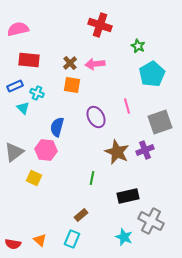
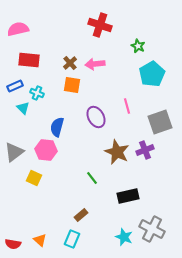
green line: rotated 48 degrees counterclockwise
gray cross: moved 1 px right, 8 px down
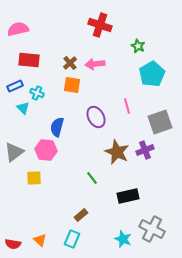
yellow square: rotated 28 degrees counterclockwise
cyan star: moved 1 px left, 2 px down
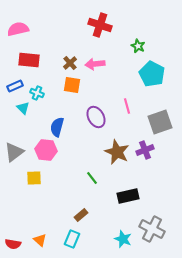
cyan pentagon: rotated 15 degrees counterclockwise
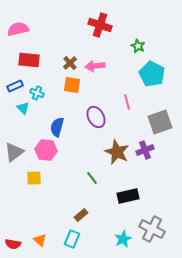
pink arrow: moved 2 px down
pink line: moved 4 px up
cyan star: rotated 24 degrees clockwise
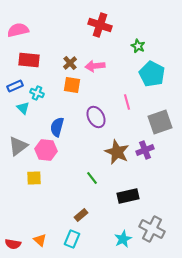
pink semicircle: moved 1 px down
gray triangle: moved 4 px right, 6 px up
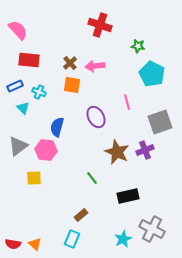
pink semicircle: rotated 60 degrees clockwise
green star: rotated 16 degrees counterclockwise
cyan cross: moved 2 px right, 1 px up
orange triangle: moved 5 px left, 4 px down
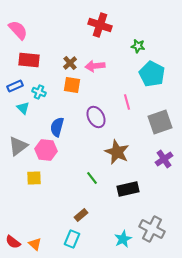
purple cross: moved 19 px right, 9 px down; rotated 12 degrees counterclockwise
black rectangle: moved 7 px up
red semicircle: moved 2 px up; rotated 28 degrees clockwise
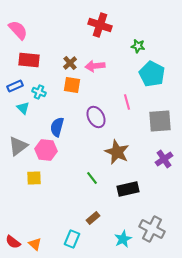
gray square: moved 1 px up; rotated 15 degrees clockwise
brown rectangle: moved 12 px right, 3 px down
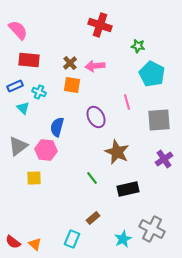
gray square: moved 1 px left, 1 px up
